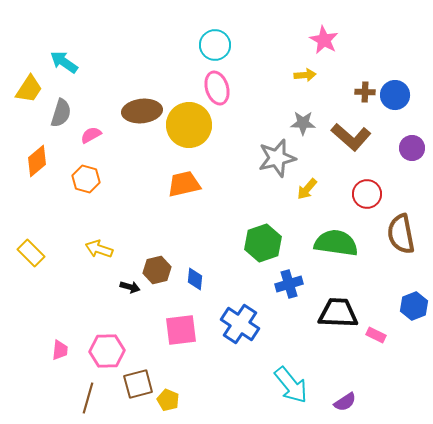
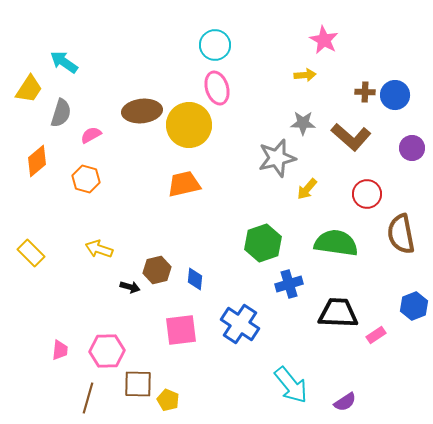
pink rectangle at (376, 335): rotated 60 degrees counterclockwise
brown square at (138, 384): rotated 16 degrees clockwise
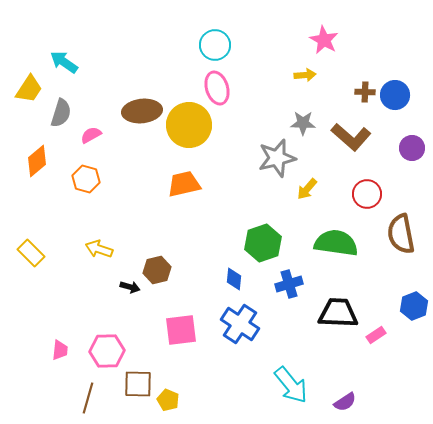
blue diamond at (195, 279): moved 39 px right
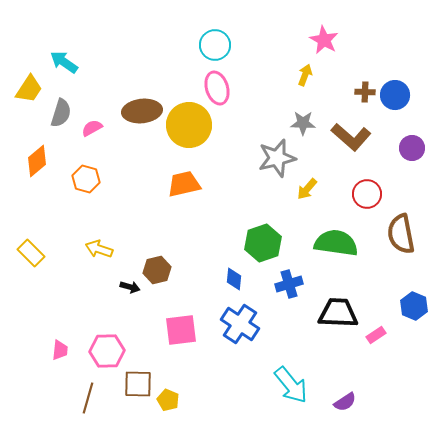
yellow arrow at (305, 75): rotated 65 degrees counterclockwise
pink semicircle at (91, 135): moved 1 px right, 7 px up
blue hexagon at (414, 306): rotated 16 degrees counterclockwise
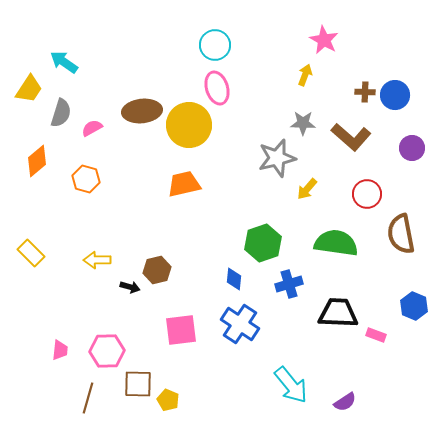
yellow arrow at (99, 249): moved 2 px left, 11 px down; rotated 20 degrees counterclockwise
pink rectangle at (376, 335): rotated 54 degrees clockwise
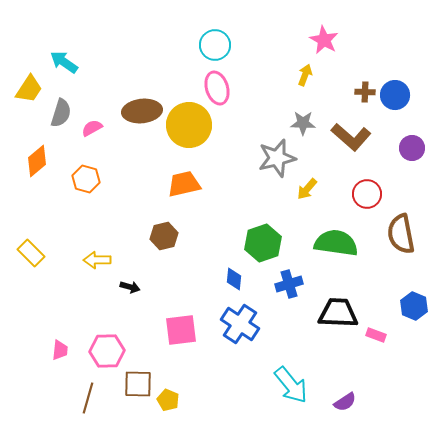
brown hexagon at (157, 270): moved 7 px right, 34 px up
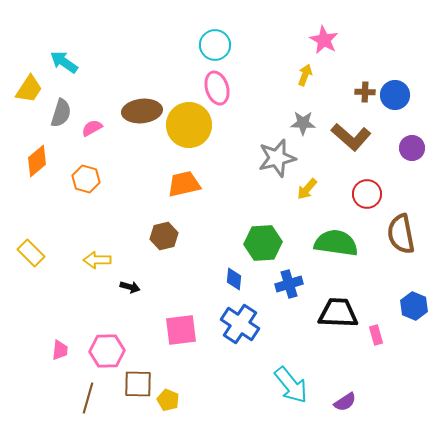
green hexagon at (263, 243): rotated 15 degrees clockwise
pink rectangle at (376, 335): rotated 54 degrees clockwise
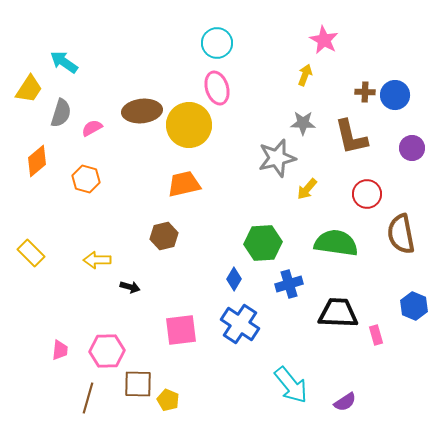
cyan circle at (215, 45): moved 2 px right, 2 px up
brown L-shape at (351, 137): rotated 36 degrees clockwise
blue diamond at (234, 279): rotated 25 degrees clockwise
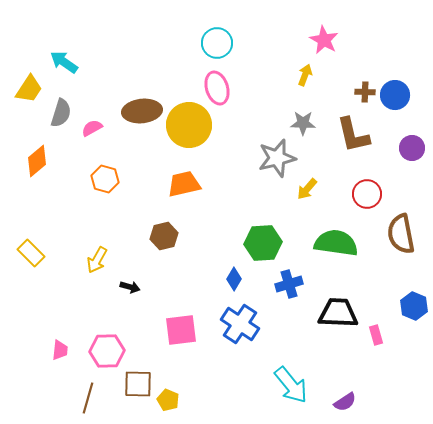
brown L-shape at (351, 137): moved 2 px right, 2 px up
orange hexagon at (86, 179): moved 19 px right
yellow arrow at (97, 260): rotated 60 degrees counterclockwise
